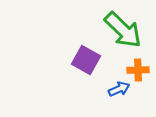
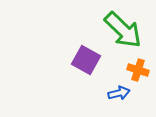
orange cross: rotated 20 degrees clockwise
blue arrow: moved 4 px down; rotated 10 degrees clockwise
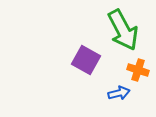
green arrow: rotated 18 degrees clockwise
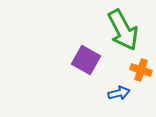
orange cross: moved 3 px right
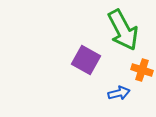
orange cross: moved 1 px right
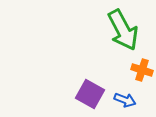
purple square: moved 4 px right, 34 px down
blue arrow: moved 6 px right, 7 px down; rotated 35 degrees clockwise
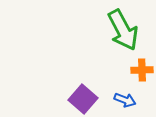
orange cross: rotated 20 degrees counterclockwise
purple square: moved 7 px left, 5 px down; rotated 12 degrees clockwise
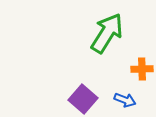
green arrow: moved 16 px left, 3 px down; rotated 120 degrees counterclockwise
orange cross: moved 1 px up
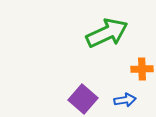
green arrow: rotated 33 degrees clockwise
blue arrow: rotated 30 degrees counterclockwise
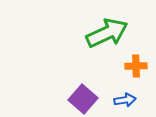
orange cross: moved 6 px left, 3 px up
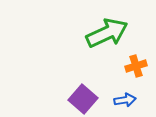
orange cross: rotated 15 degrees counterclockwise
